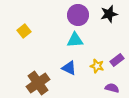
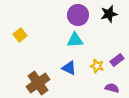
yellow square: moved 4 px left, 4 px down
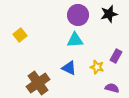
purple rectangle: moved 1 px left, 4 px up; rotated 24 degrees counterclockwise
yellow star: moved 1 px down
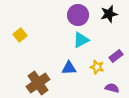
cyan triangle: moved 6 px right; rotated 24 degrees counterclockwise
purple rectangle: rotated 24 degrees clockwise
blue triangle: rotated 28 degrees counterclockwise
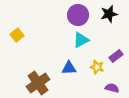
yellow square: moved 3 px left
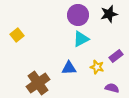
cyan triangle: moved 1 px up
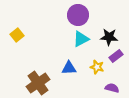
black star: moved 23 px down; rotated 18 degrees clockwise
